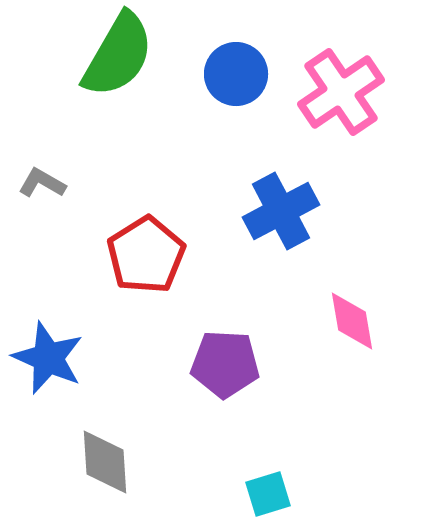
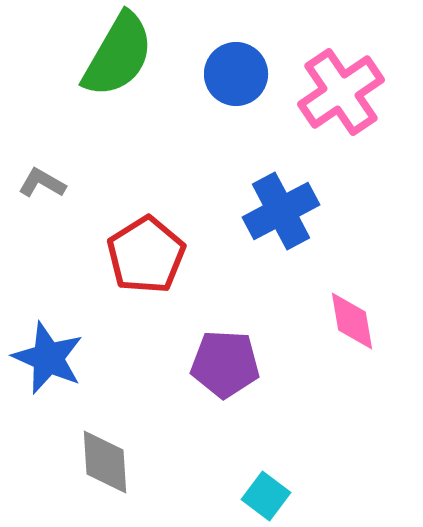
cyan square: moved 2 px left, 2 px down; rotated 36 degrees counterclockwise
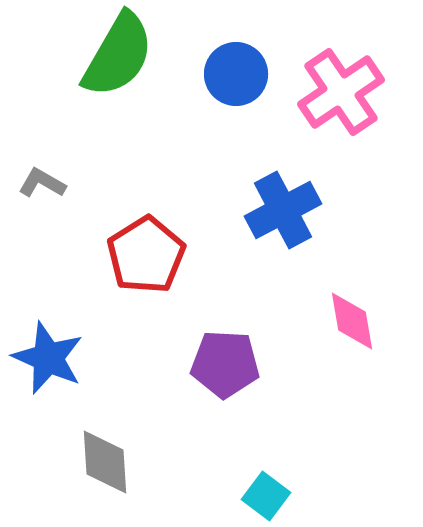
blue cross: moved 2 px right, 1 px up
